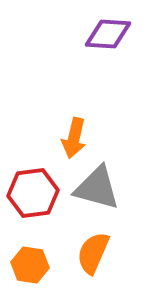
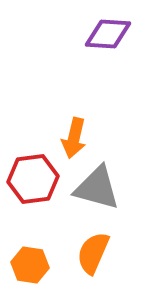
red hexagon: moved 14 px up
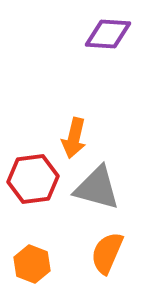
orange semicircle: moved 14 px right
orange hexagon: moved 2 px right, 1 px up; rotated 12 degrees clockwise
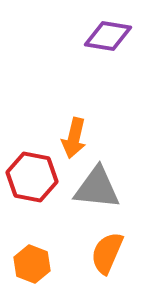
purple diamond: moved 2 px down; rotated 6 degrees clockwise
red hexagon: moved 1 px left, 2 px up; rotated 18 degrees clockwise
gray triangle: rotated 9 degrees counterclockwise
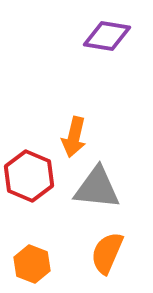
purple diamond: moved 1 px left
orange arrow: moved 1 px up
red hexagon: moved 3 px left, 1 px up; rotated 12 degrees clockwise
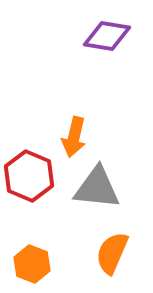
orange semicircle: moved 5 px right
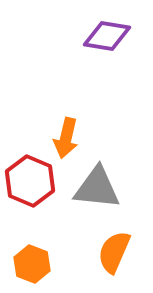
orange arrow: moved 8 px left, 1 px down
red hexagon: moved 1 px right, 5 px down
orange semicircle: moved 2 px right, 1 px up
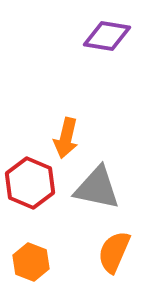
red hexagon: moved 2 px down
gray triangle: rotated 6 degrees clockwise
orange hexagon: moved 1 px left, 2 px up
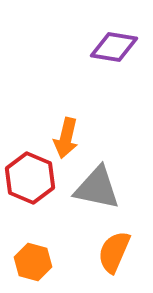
purple diamond: moved 7 px right, 11 px down
red hexagon: moved 5 px up
orange hexagon: moved 2 px right; rotated 6 degrees counterclockwise
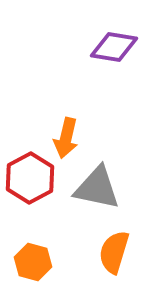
red hexagon: rotated 9 degrees clockwise
orange semicircle: rotated 6 degrees counterclockwise
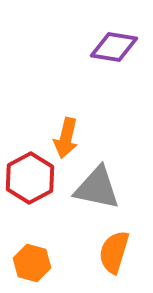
orange hexagon: moved 1 px left, 1 px down
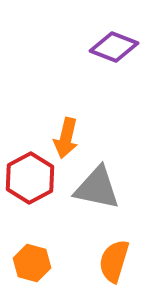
purple diamond: rotated 12 degrees clockwise
orange semicircle: moved 9 px down
